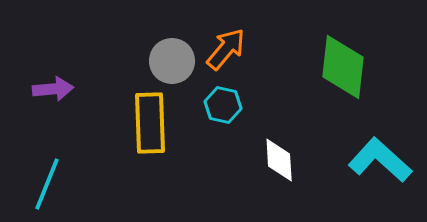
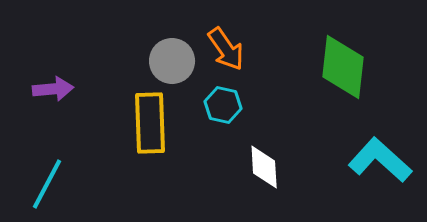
orange arrow: rotated 105 degrees clockwise
white diamond: moved 15 px left, 7 px down
cyan line: rotated 6 degrees clockwise
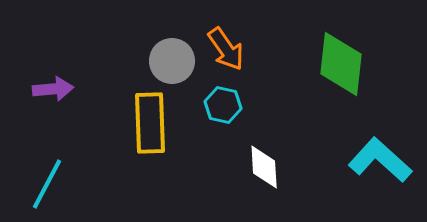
green diamond: moved 2 px left, 3 px up
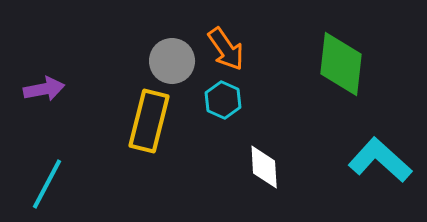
purple arrow: moved 9 px left; rotated 6 degrees counterclockwise
cyan hexagon: moved 5 px up; rotated 12 degrees clockwise
yellow rectangle: moved 1 px left, 2 px up; rotated 16 degrees clockwise
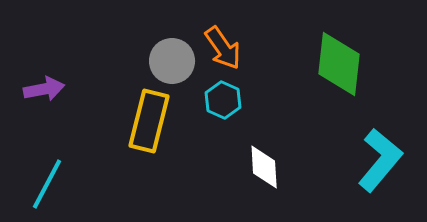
orange arrow: moved 3 px left, 1 px up
green diamond: moved 2 px left
cyan L-shape: rotated 88 degrees clockwise
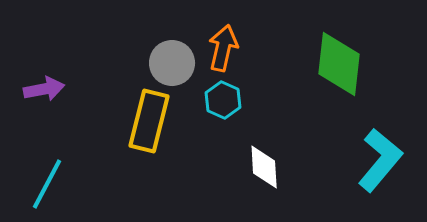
orange arrow: rotated 132 degrees counterclockwise
gray circle: moved 2 px down
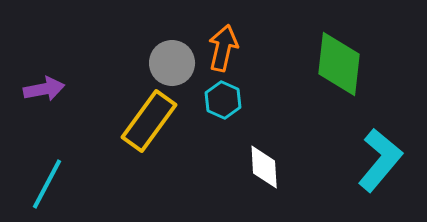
yellow rectangle: rotated 22 degrees clockwise
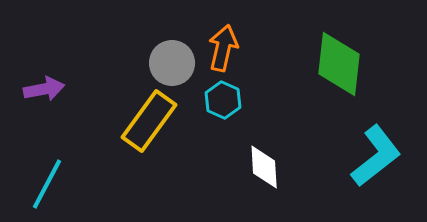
cyan L-shape: moved 4 px left, 4 px up; rotated 12 degrees clockwise
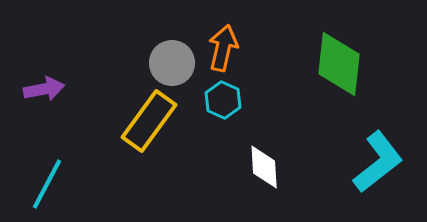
cyan L-shape: moved 2 px right, 6 px down
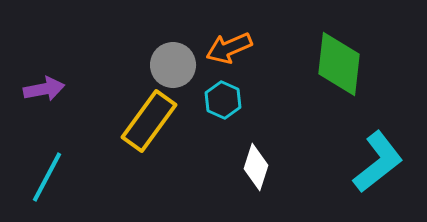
orange arrow: moved 6 px right; rotated 126 degrees counterclockwise
gray circle: moved 1 px right, 2 px down
white diamond: moved 8 px left; rotated 21 degrees clockwise
cyan line: moved 7 px up
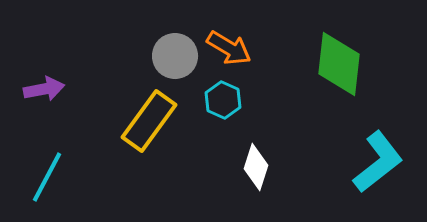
orange arrow: rotated 126 degrees counterclockwise
gray circle: moved 2 px right, 9 px up
